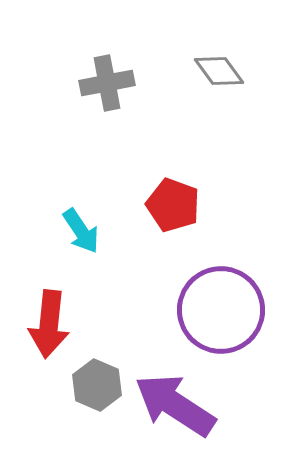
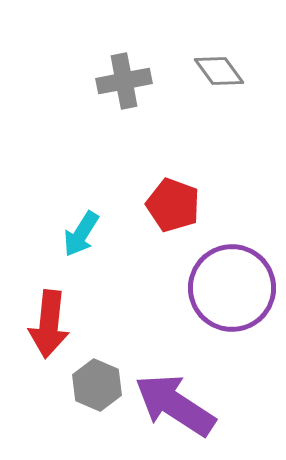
gray cross: moved 17 px right, 2 px up
cyan arrow: moved 3 px down; rotated 66 degrees clockwise
purple circle: moved 11 px right, 22 px up
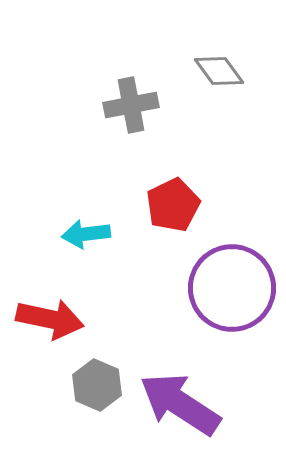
gray cross: moved 7 px right, 24 px down
red pentagon: rotated 26 degrees clockwise
cyan arrow: moved 5 px right; rotated 51 degrees clockwise
red arrow: moved 1 px right, 5 px up; rotated 84 degrees counterclockwise
purple arrow: moved 5 px right, 1 px up
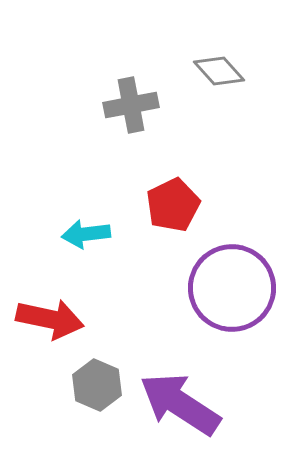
gray diamond: rotated 6 degrees counterclockwise
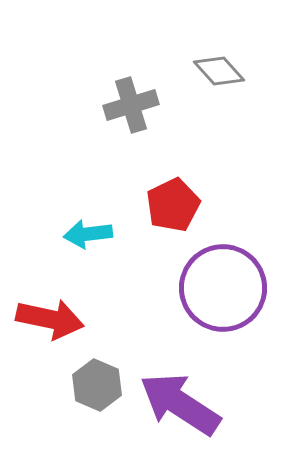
gray cross: rotated 6 degrees counterclockwise
cyan arrow: moved 2 px right
purple circle: moved 9 px left
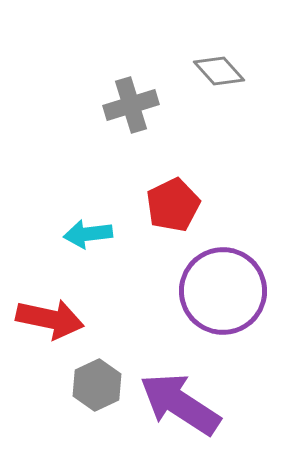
purple circle: moved 3 px down
gray hexagon: rotated 12 degrees clockwise
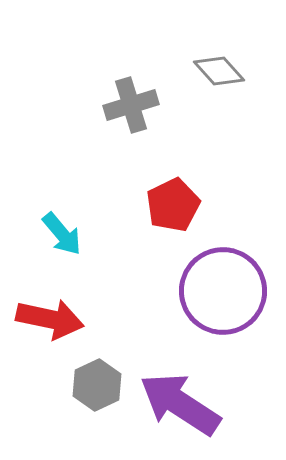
cyan arrow: moved 26 px left; rotated 123 degrees counterclockwise
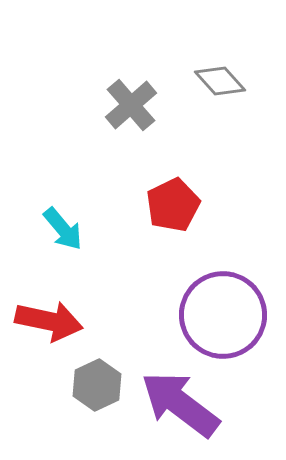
gray diamond: moved 1 px right, 10 px down
gray cross: rotated 24 degrees counterclockwise
cyan arrow: moved 1 px right, 5 px up
purple circle: moved 24 px down
red arrow: moved 1 px left, 2 px down
purple arrow: rotated 4 degrees clockwise
